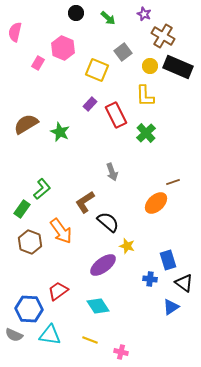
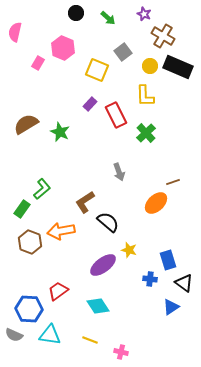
gray arrow: moved 7 px right
orange arrow: rotated 116 degrees clockwise
yellow star: moved 2 px right, 4 px down
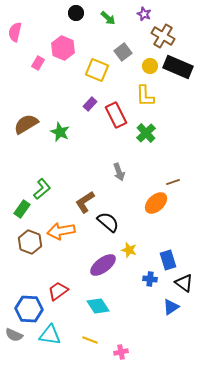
pink cross: rotated 24 degrees counterclockwise
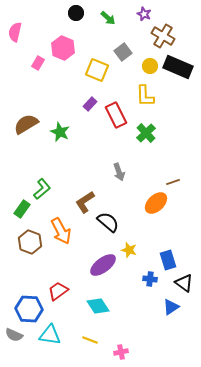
orange arrow: rotated 108 degrees counterclockwise
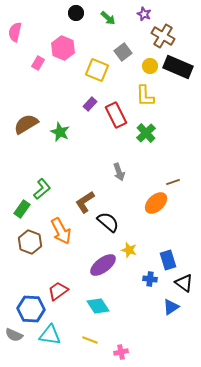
blue hexagon: moved 2 px right
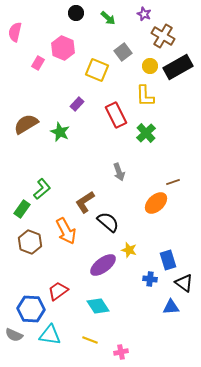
black rectangle: rotated 52 degrees counterclockwise
purple rectangle: moved 13 px left
orange arrow: moved 5 px right
blue triangle: rotated 30 degrees clockwise
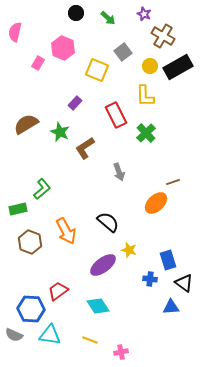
purple rectangle: moved 2 px left, 1 px up
brown L-shape: moved 54 px up
green rectangle: moved 4 px left; rotated 42 degrees clockwise
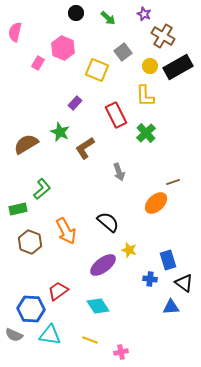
brown semicircle: moved 20 px down
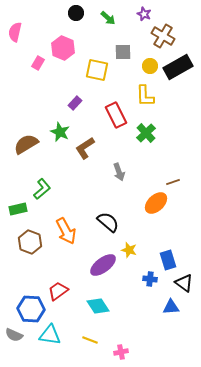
gray square: rotated 36 degrees clockwise
yellow square: rotated 10 degrees counterclockwise
